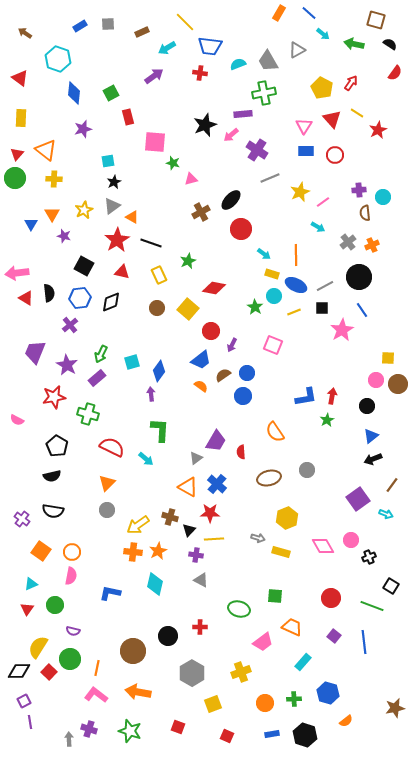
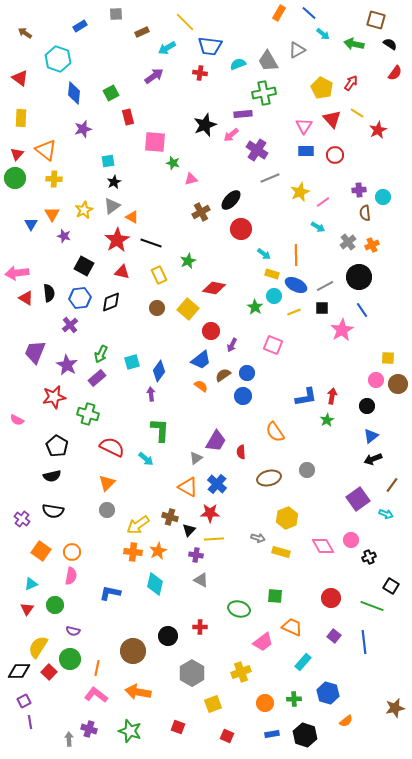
gray square at (108, 24): moved 8 px right, 10 px up
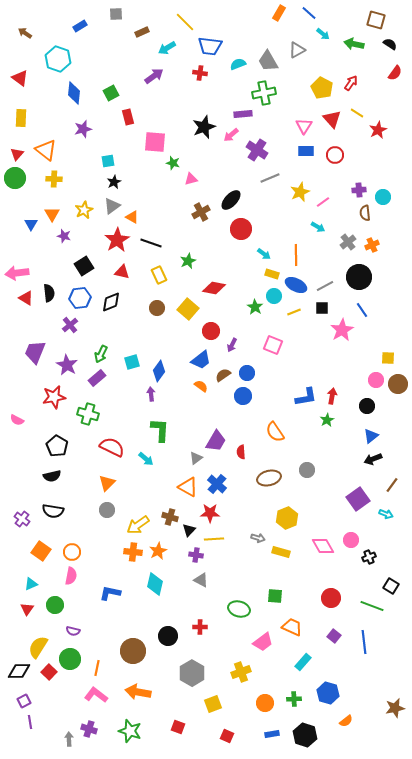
black star at (205, 125): moved 1 px left, 2 px down
black square at (84, 266): rotated 30 degrees clockwise
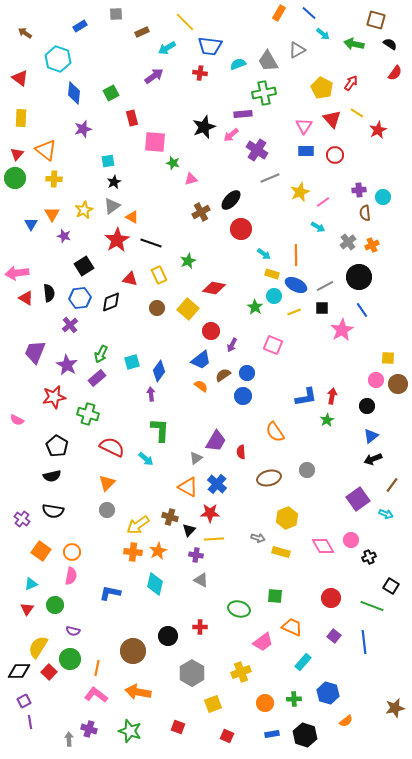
red rectangle at (128, 117): moved 4 px right, 1 px down
red triangle at (122, 272): moved 8 px right, 7 px down
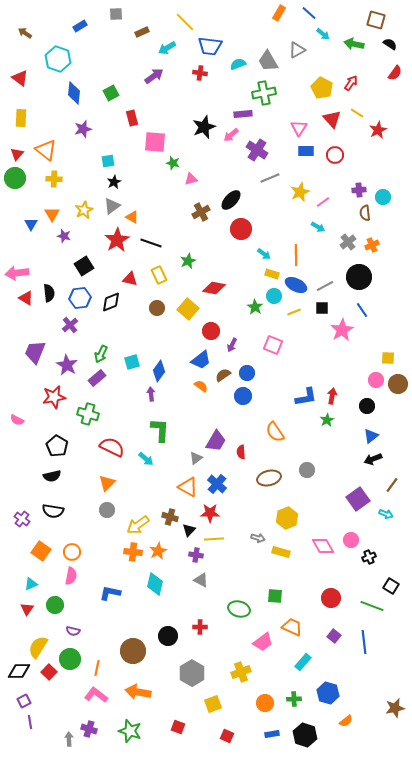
pink triangle at (304, 126): moved 5 px left, 2 px down
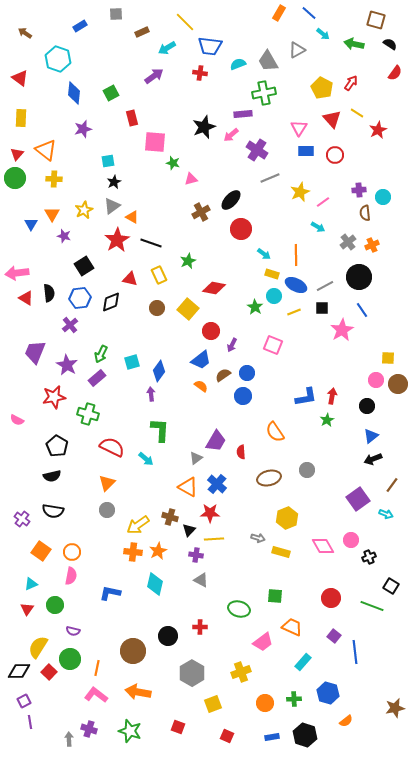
blue line at (364, 642): moved 9 px left, 10 px down
blue rectangle at (272, 734): moved 3 px down
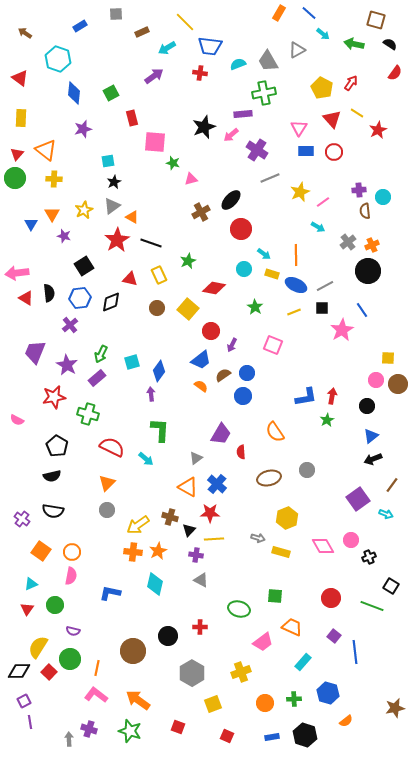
red circle at (335, 155): moved 1 px left, 3 px up
brown semicircle at (365, 213): moved 2 px up
black circle at (359, 277): moved 9 px right, 6 px up
cyan circle at (274, 296): moved 30 px left, 27 px up
purple trapezoid at (216, 441): moved 5 px right, 7 px up
orange arrow at (138, 692): moved 8 px down; rotated 25 degrees clockwise
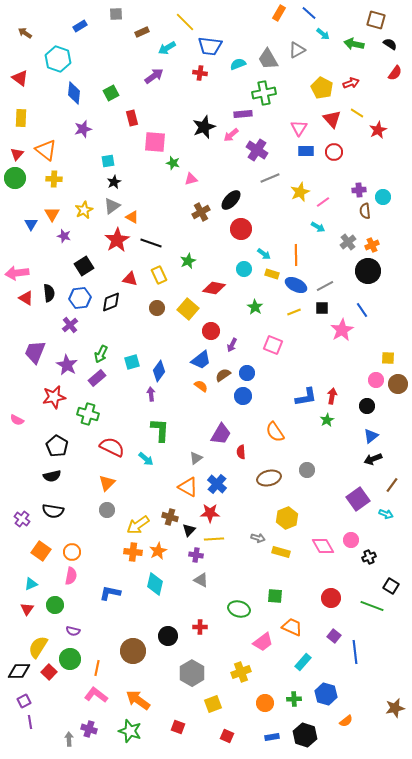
gray trapezoid at (268, 61): moved 2 px up
red arrow at (351, 83): rotated 35 degrees clockwise
blue hexagon at (328, 693): moved 2 px left, 1 px down
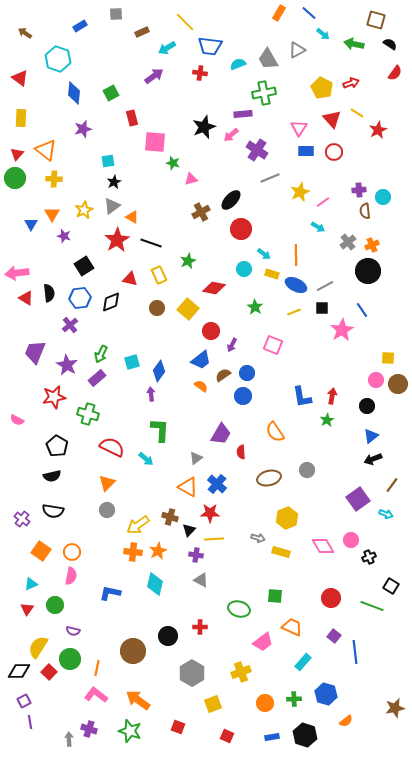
blue L-shape at (306, 397): moved 4 px left; rotated 90 degrees clockwise
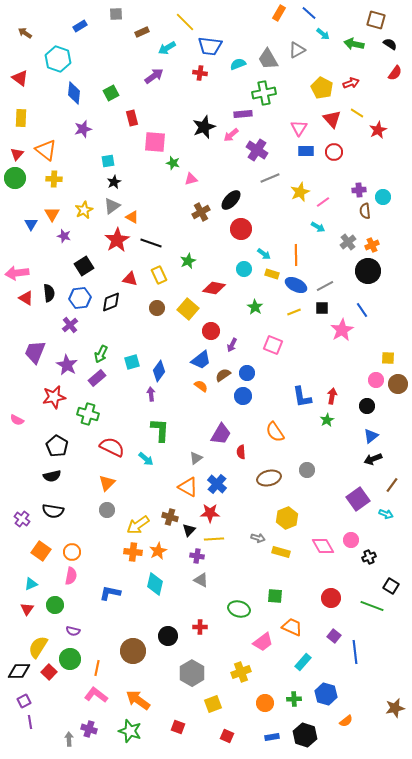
purple cross at (196, 555): moved 1 px right, 1 px down
